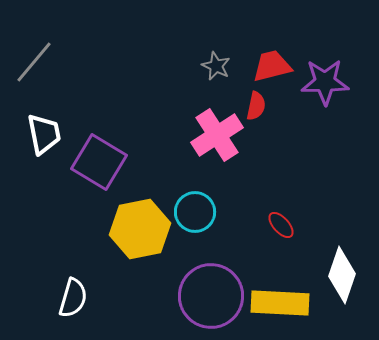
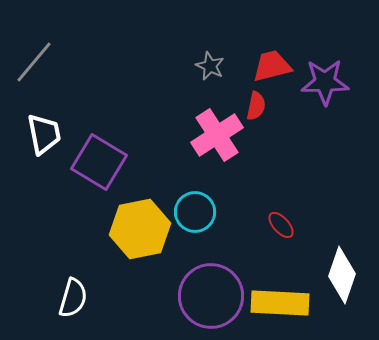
gray star: moved 6 px left
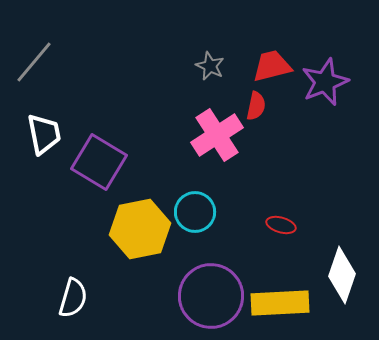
purple star: rotated 21 degrees counterclockwise
red ellipse: rotated 32 degrees counterclockwise
yellow rectangle: rotated 6 degrees counterclockwise
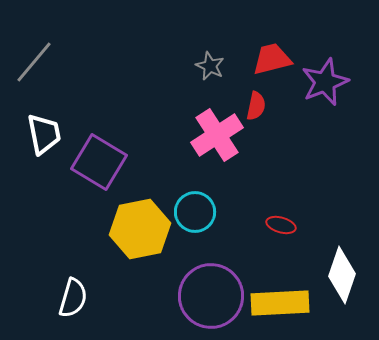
red trapezoid: moved 7 px up
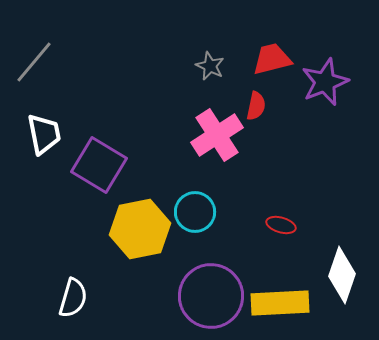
purple square: moved 3 px down
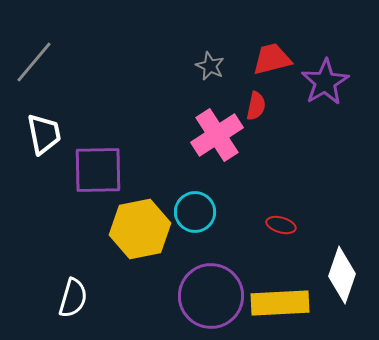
purple star: rotated 9 degrees counterclockwise
purple square: moved 1 px left, 5 px down; rotated 32 degrees counterclockwise
